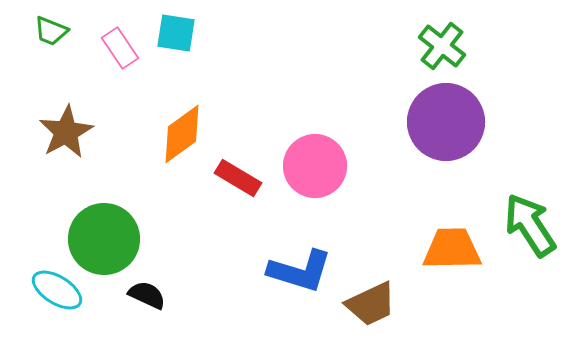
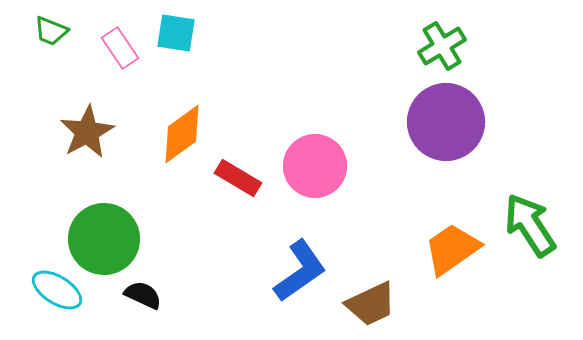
green cross: rotated 21 degrees clockwise
brown star: moved 21 px right
orange trapezoid: rotated 34 degrees counterclockwise
blue L-shape: rotated 52 degrees counterclockwise
black semicircle: moved 4 px left
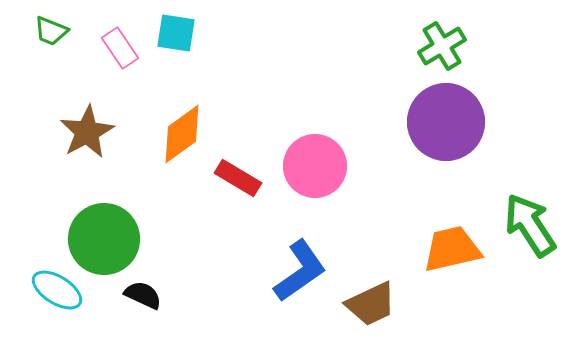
orange trapezoid: rotated 22 degrees clockwise
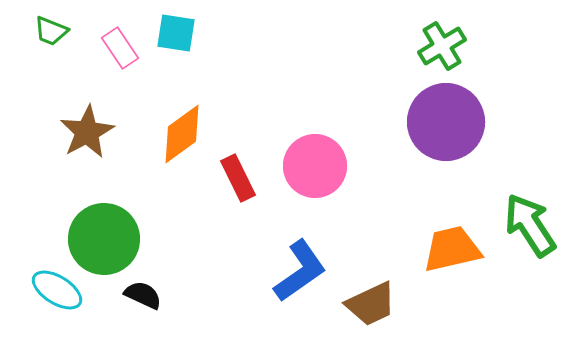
red rectangle: rotated 33 degrees clockwise
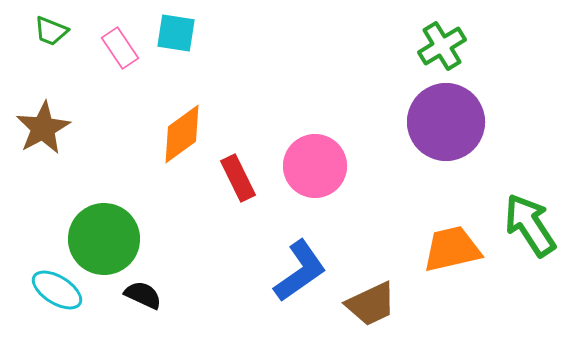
brown star: moved 44 px left, 4 px up
